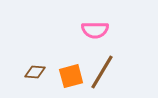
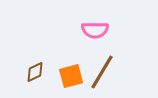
brown diamond: rotated 30 degrees counterclockwise
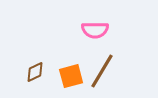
brown line: moved 1 px up
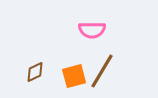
pink semicircle: moved 3 px left
orange square: moved 3 px right
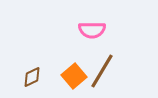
brown diamond: moved 3 px left, 5 px down
orange square: rotated 25 degrees counterclockwise
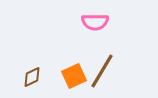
pink semicircle: moved 3 px right, 8 px up
orange square: rotated 15 degrees clockwise
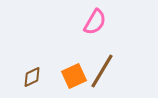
pink semicircle: rotated 60 degrees counterclockwise
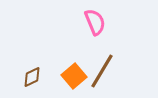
pink semicircle: rotated 52 degrees counterclockwise
orange square: rotated 15 degrees counterclockwise
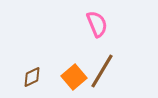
pink semicircle: moved 2 px right, 2 px down
orange square: moved 1 px down
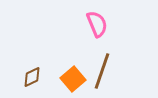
brown line: rotated 12 degrees counterclockwise
orange square: moved 1 px left, 2 px down
